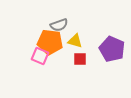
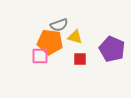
yellow triangle: moved 4 px up
pink square: rotated 24 degrees counterclockwise
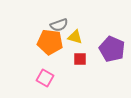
pink square: moved 5 px right, 22 px down; rotated 30 degrees clockwise
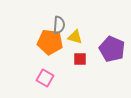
gray semicircle: rotated 66 degrees counterclockwise
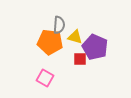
purple pentagon: moved 17 px left, 2 px up
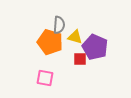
orange pentagon: rotated 10 degrees clockwise
pink square: rotated 18 degrees counterclockwise
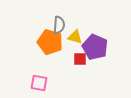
pink square: moved 6 px left, 5 px down
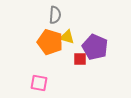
gray semicircle: moved 4 px left, 10 px up
yellow triangle: moved 8 px left
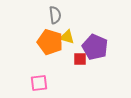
gray semicircle: rotated 12 degrees counterclockwise
pink square: rotated 18 degrees counterclockwise
